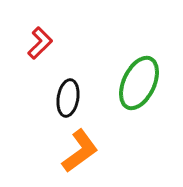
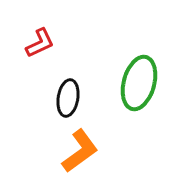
red L-shape: rotated 20 degrees clockwise
green ellipse: rotated 10 degrees counterclockwise
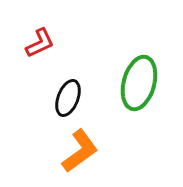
black ellipse: rotated 12 degrees clockwise
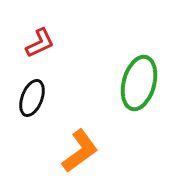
black ellipse: moved 36 px left
